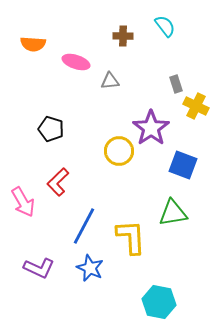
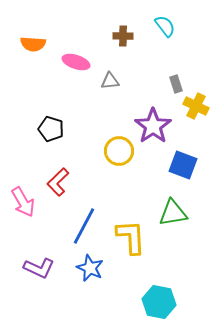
purple star: moved 2 px right, 2 px up
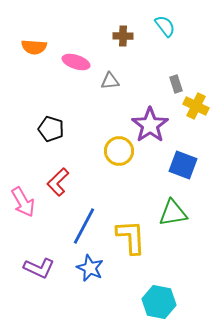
orange semicircle: moved 1 px right, 3 px down
purple star: moved 3 px left, 1 px up
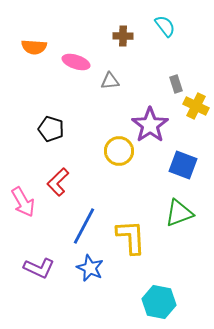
green triangle: moved 6 px right; rotated 12 degrees counterclockwise
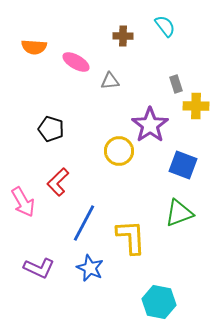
pink ellipse: rotated 12 degrees clockwise
yellow cross: rotated 25 degrees counterclockwise
blue line: moved 3 px up
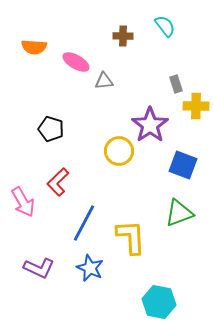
gray triangle: moved 6 px left
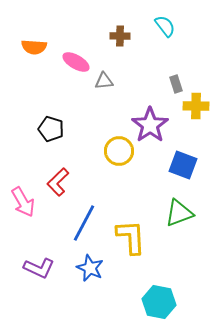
brown cross: moved 3 px left
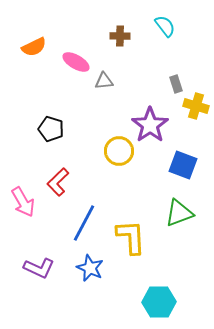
orange semicircle: rotated 30 degrees counterclockwise
yellow cross: rotated 15 degrees clockwise
cyan hexagon: rotated 12 degrees counterclockwise
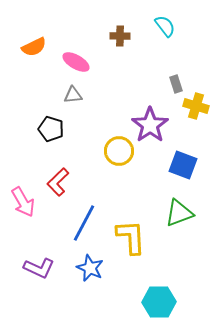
gray triangle: moved 31 px left, 14 px down
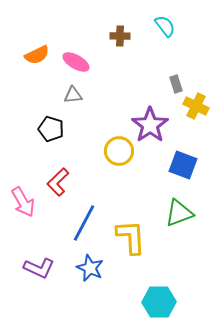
orange semicircle: moved 3 px right, 8 px down
yellow cross: rotated 10 degrees clockwise
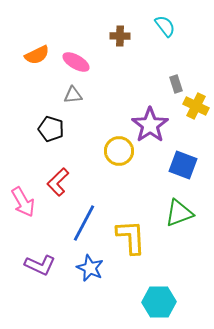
purple L-shape: moved 1 px right, 3 px up
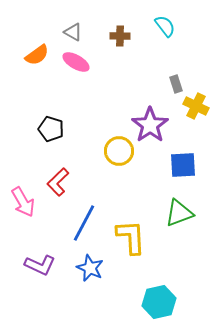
orange semicircle: rotated 10 degrees counterclockwise
gray triangle: moved 63 px up; rotated 36 degrees clockwise
blue square: rotated 24 degrees counterclockwise
cyan hexagon: rotated 12 degrees counterclockwise
